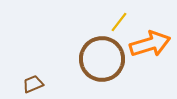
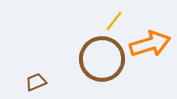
yellow line: moved 5 px left, 1 px up
brown trapezoid: moved 3 px right, 2 px up
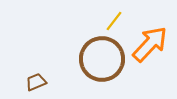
orange arrow: rotated 30 degrees counterclockwise
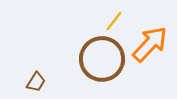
brown trapezoid: rotated 145 degrees clockwise
